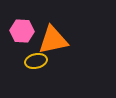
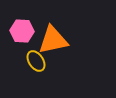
yellow ellipse: rotated 70 degrees clockwise
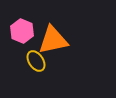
pink hexagon: rotated 20 degrees clockwise
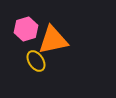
pink hexagon: moved 4 px right, 2 px up; rotated 20 degrees clockwise
